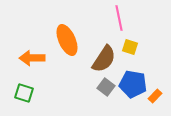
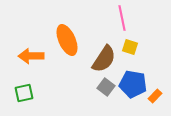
pink line: moved 3 px right
orange arrow: moved 1 px left, 2 px up
green square: rotated 30 degrees counterclockwise
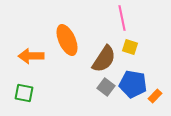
green square: rotated 24 degrees clockwise
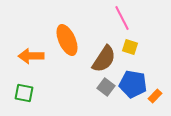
pink line: rotated 15 degrees counterclockwise
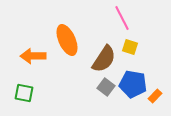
orange arrow: moved 2 px right
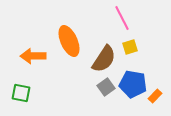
orange ellipse: moved 2 px right, 1 px down
yellow square: rotated 35 degrees counterclockwise
gray square: rotated 18 degrees clockwise
green square: moved 3 px left
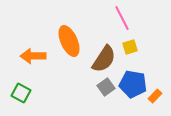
green square: rotated 18 degrees clockwise
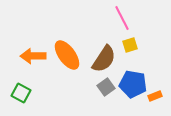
orange ellipse: moved 2 px left, 14 px down; rotated 12 degrees counterclockwise
yellow square: moved 2 px up
orange rectangle: rotated 24 degrees clockwise
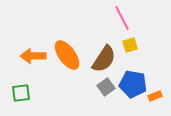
green square: rotated 36 degrees counterclockwise
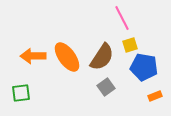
orange ellipse: moved 2 px down
brown semicircle: moved 2 px left, 2 px up
blue pentagon: moved 11 px right, 17 px up
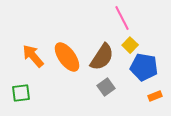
yellow square: rotated 28 degrees counterclockwise
orange arrow: rotated 50 degrees clockwise
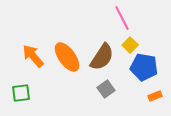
gray square: moved 2 px down
